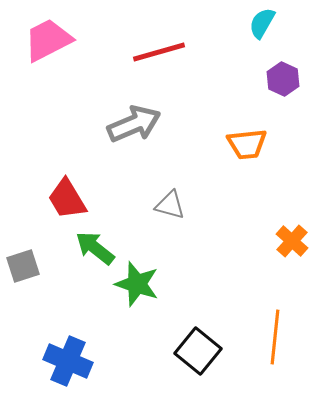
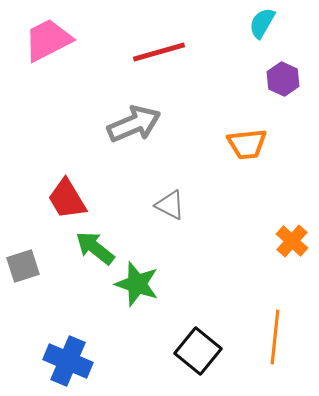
gray triangle: rotated 12 degrees clockwise
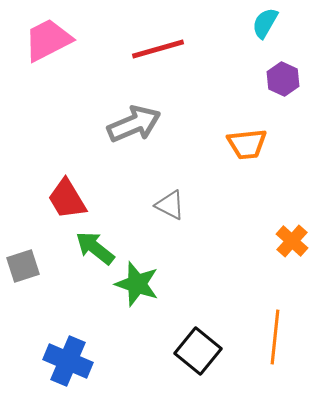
cyan semicircle: moved 3 px right
red line: moved 1 px left, 3 px up
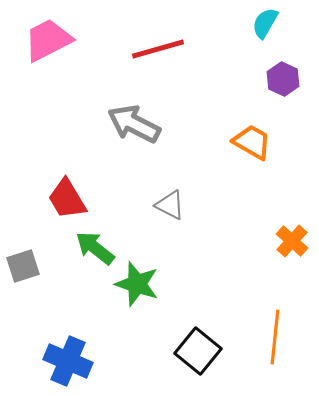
gray arrow: rotated 130 degrees counterclockwise
orange trapezoid: moved 5 px right, 2 px up; rotated 144 degrees counterclockwise
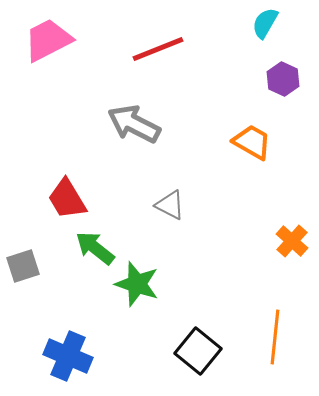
red line: rotated 6 degrees counterclockwise
blue cross: moved 5 px up
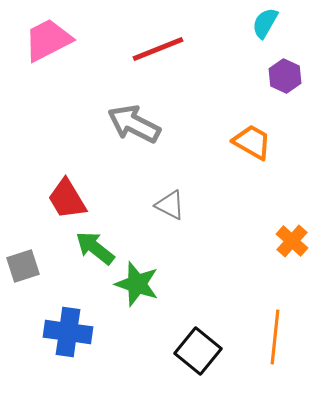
purple hexagon: moved 2 px right, 3 px up
blue cross: moved 24 px up; rotated 15 degrees counterclockwise
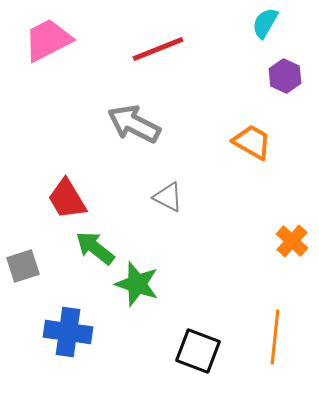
gray triangle: moved 2 px left, 8 px up
black square: rotated 18 degrees counterclockwise
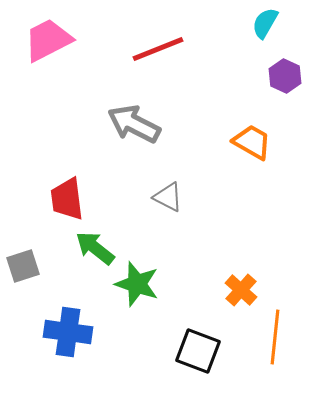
red trapezoid: rotated 24 degrees clockwise
orange cross: moved 51 px left, 49 px down
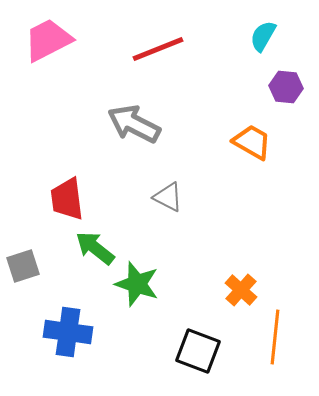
cyan semicircle: moved 2 px left, 13 px down
purple hexagon: moved 1 px right, 11 px down; rotated 20 degrees counterclockwise
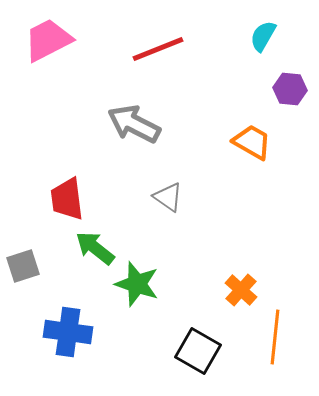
purple hexagon: moved 4 px right, 2 px down
gray triangle: rotated 8 degrees clockwise
black square: rotated 9 degrees clockwise
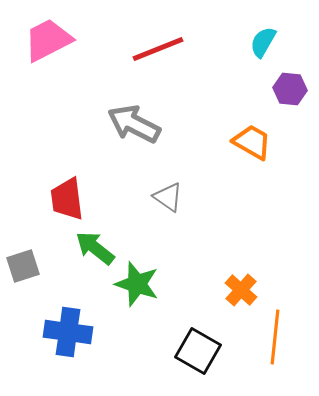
cyan semicircle: moved 6 px down
